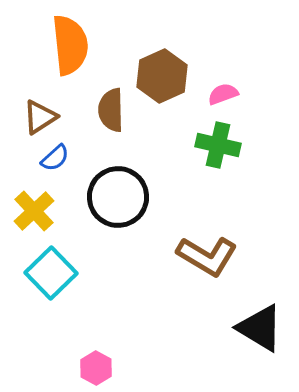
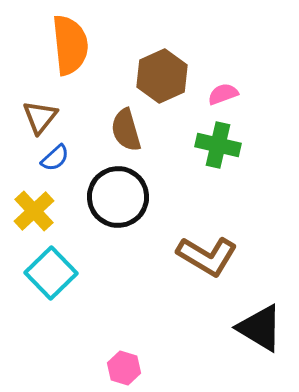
brown semicircle: moved 15 px right, 20 px down; rotated 15 degrees counterclockwise
brown triangle: rotated 18 degrees counterclockwise
pink hexagon: moved 28 px right; rotated 12 degrees counterclockwise
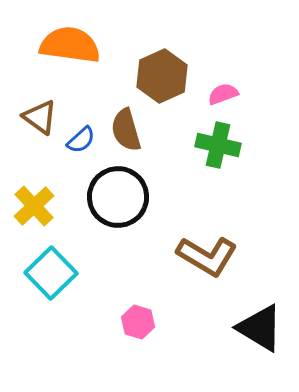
orange semicircle: rotated 76 degrees counterclockwise
brown triangle: rotated 33 degrees counterclockwise
blue semicircle: moved 26 px right, 18 px up
yellow cross: moved 5 px up
pink hexagon: moved 14 px right, 46 px up
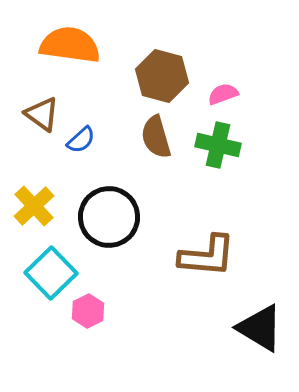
brown hexagon: rotated 21 degrees counterclockwise
brown triangle: moved 2 px right, 3 px up
brown semicircle: moved 30 px right, 7 px down
black circle: moved 9 px left, 20 px down
brown L-shape: rotated 26 degrees counterclockwise
pink hexagon: moved 50 px left, 11 px up; rotated 16 degrees clockwise
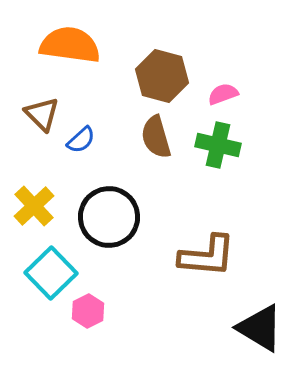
brown triangle: rotated 9 degrees clockwise
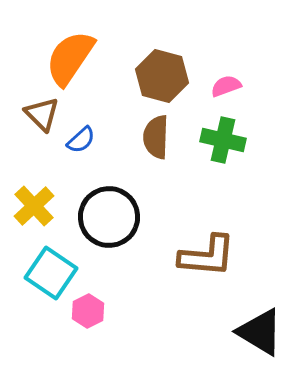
orange semicircle: moved 13 px down; rotated 64 degrees counterclockwise
pink semicircle: moved 3 px right, 8 px up
brown semicircle: rotated 18 degrees clockwise
green cross: moved 5 px right, 5 px up
cyan square: rotated 12 degrees counterclockwise
black triangle: moved 4 px down
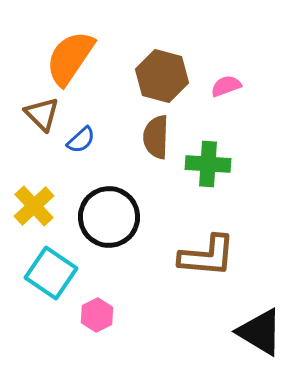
green cross: moved 15 px left, 24 px down; rotated 9 degrees counterclockwise
pink hexagon: moved 9 px right, 4 px down
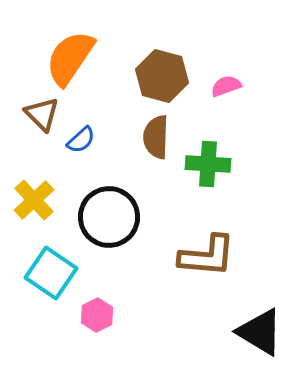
yellow cross: moved 6 px up
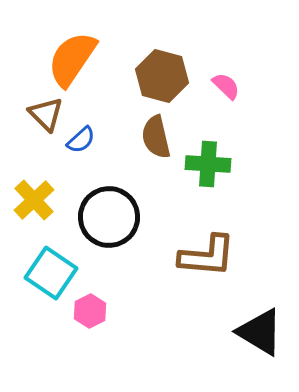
orange semicircle: moved 2 px right, 1 px down
pink semicircle: rotated 64 degrees clockwise
brown triangle: moved 4 px right
brown semicircle: rotated 15 degrees counterclockwise
pink hexagon: moved 7 px left, 4 px up
